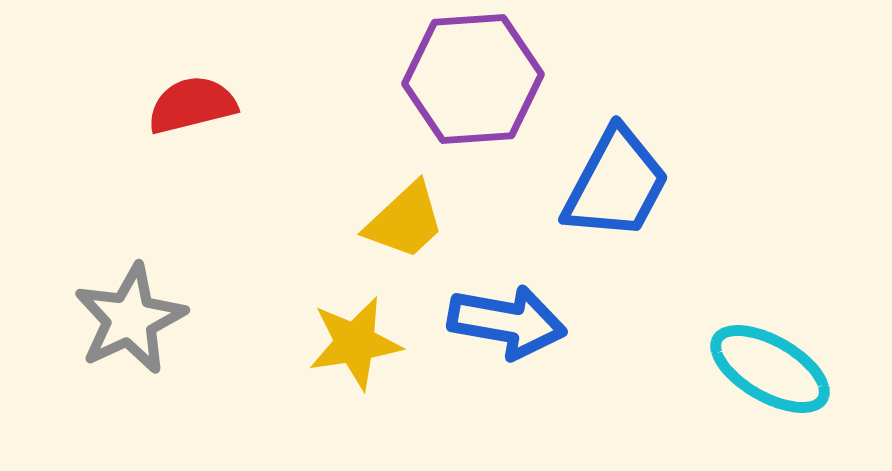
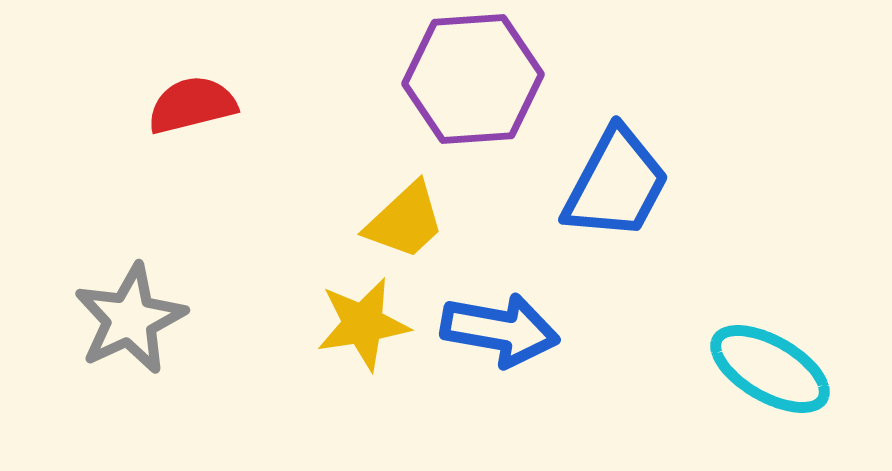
blue arrow: moved 7 px left, 8 px down
yellow star: moved 8 px right, 19 px up
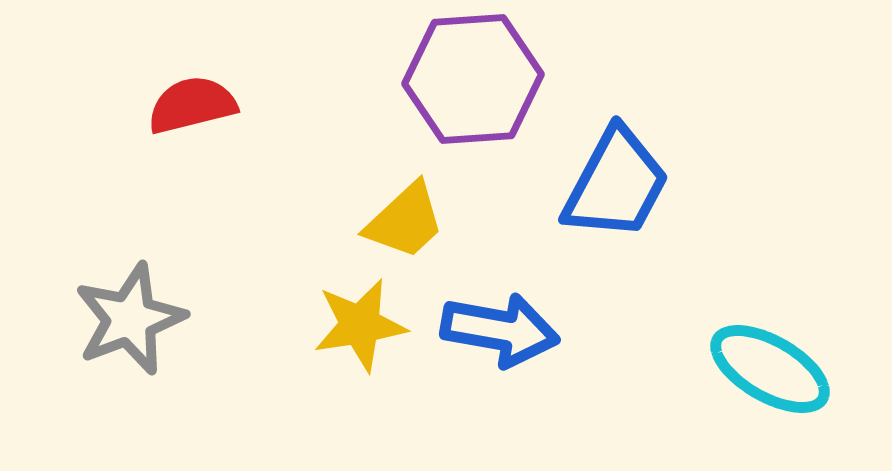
gray star: rotated 4 degrees clockwise
yellow star: moved 3 px left, 1 px down
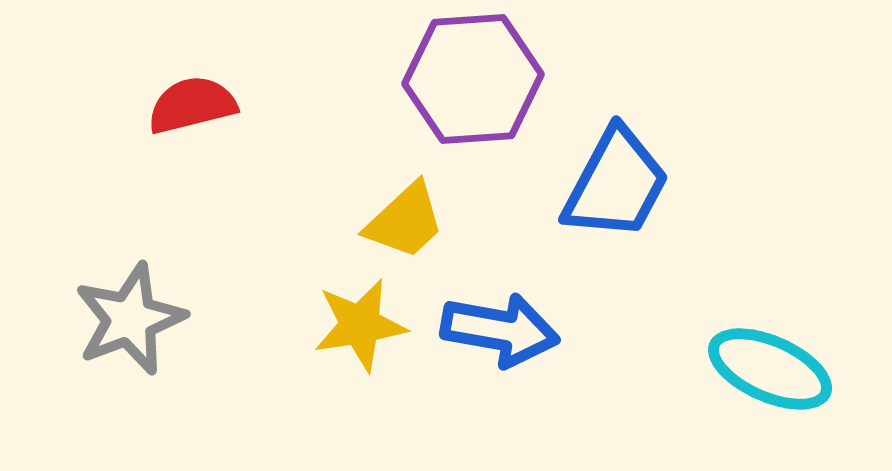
cyan ellipse: rotated 6 degrees counterclockwise
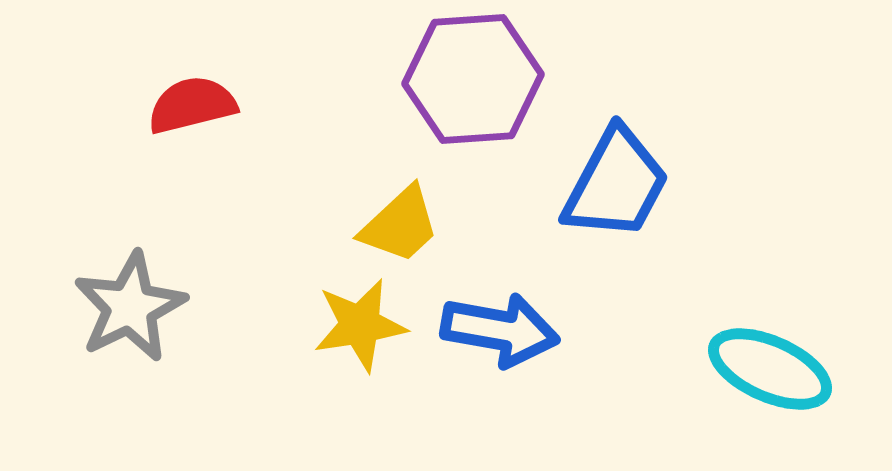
yellow trapezoid: moved 5 px left, 4 px down
gray star: moved 12 px up; rotated 5 degrees counterclockwise
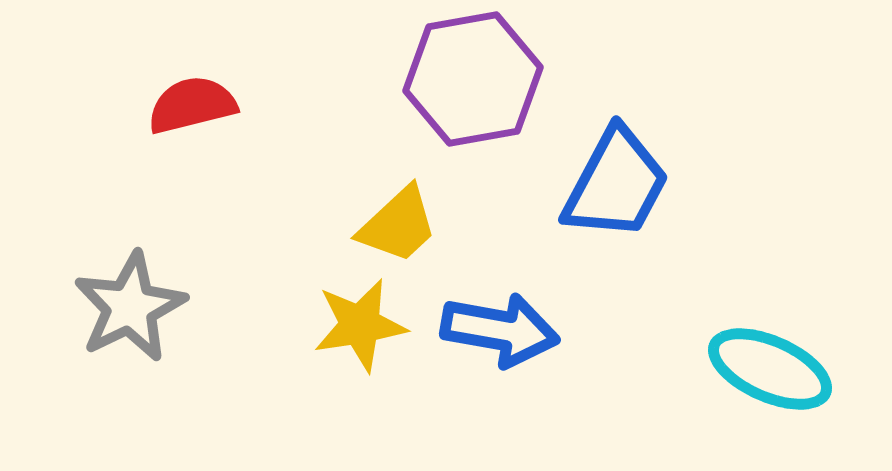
purple hexagon: rotated 6 degrees counterclockwise
yellow trapezoid: moved 2 px left
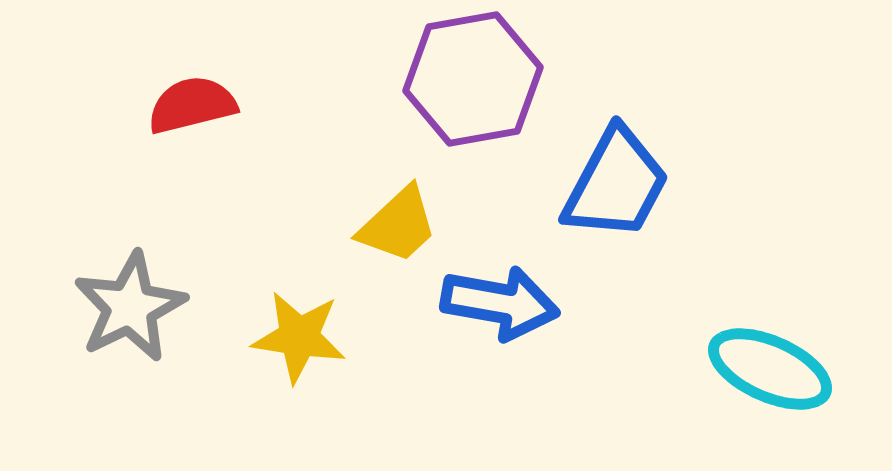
yellow star: moved 61 px left, 12 px down; rotated 18 degrees clockwise
blue arrow: moved 27 px up
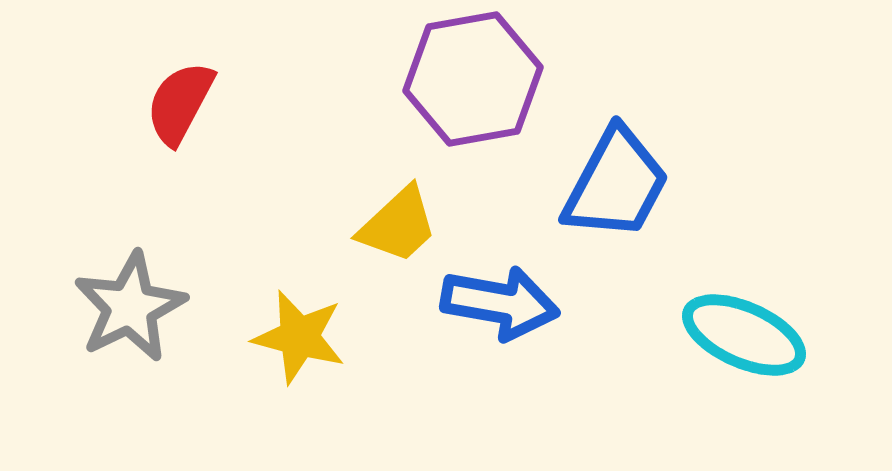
red semicircle: moved 12 px left, 2 px up; rotated 48 degrees counterclockwise
yellow star: rotated 6 degrees clockwise
cyan ellipse: moved 26 px left, 34 px up
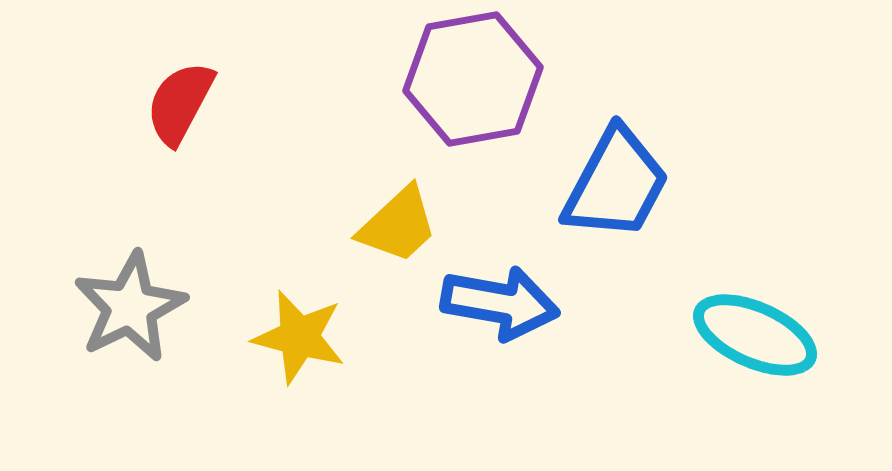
cyan ellipse: moved 11 px right
